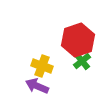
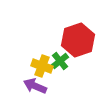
green cross: moved 22 px left
purple arrow: moved 2 px left
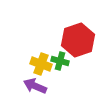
green cross: rotated 36 degrees counterclockwise
yellow cross: moved 1 px left, 2 px up
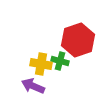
yellow cross: rotated 10 degrees counterclockwise
purple arrow: moved 2 px left
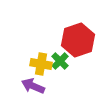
green cross: rotated 30 degrees clockwise
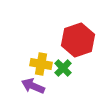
green cross: moved 3 px right, 7 px down
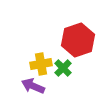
yellow cross: rotated 20 degrees counterclockwise
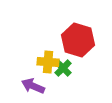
red hexagon: rotated 24 degrees counterclockwise
yellow cross: moved 7 px right, 2 px up; rotated 15 degrees clockwise
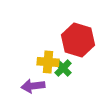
purple arrow: rotated 30 degrees counterclockwise
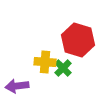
yellow cross: moved 3 px left
purple arrow: moved 16 px left
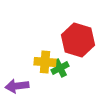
green cross: moved 3 px left; rotated 18 degrees clockwise
